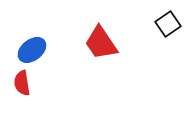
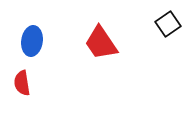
blue ellipse: moved 9 px up; rotated 44 degrees counterclockwise
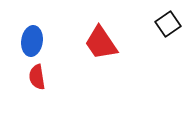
red semicircle: moved 15 px right, 6 px up
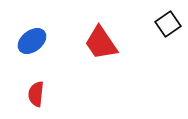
blue ellipse: rotated 44 degrees clockwise
red semicircle: moved 1 px left, 17 px down; rotated 15 degrees clockwise
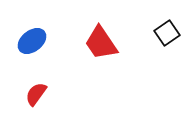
black square: moved 1 px left, 9 px down
red semicircle: rotated 30 degrees clockwise
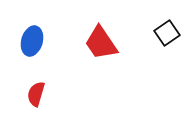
blue ellipse: rotated 36 degrees counterclockwise
red semicircle: rotated 20 degrees counterclockwise
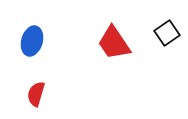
red trapezoid: moved 13 px right
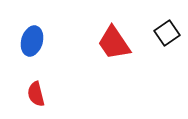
red semicircle: rotated 30 degrees counterclockwise
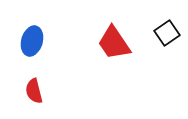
red semicircle: moved 2 px left, 3 px up
